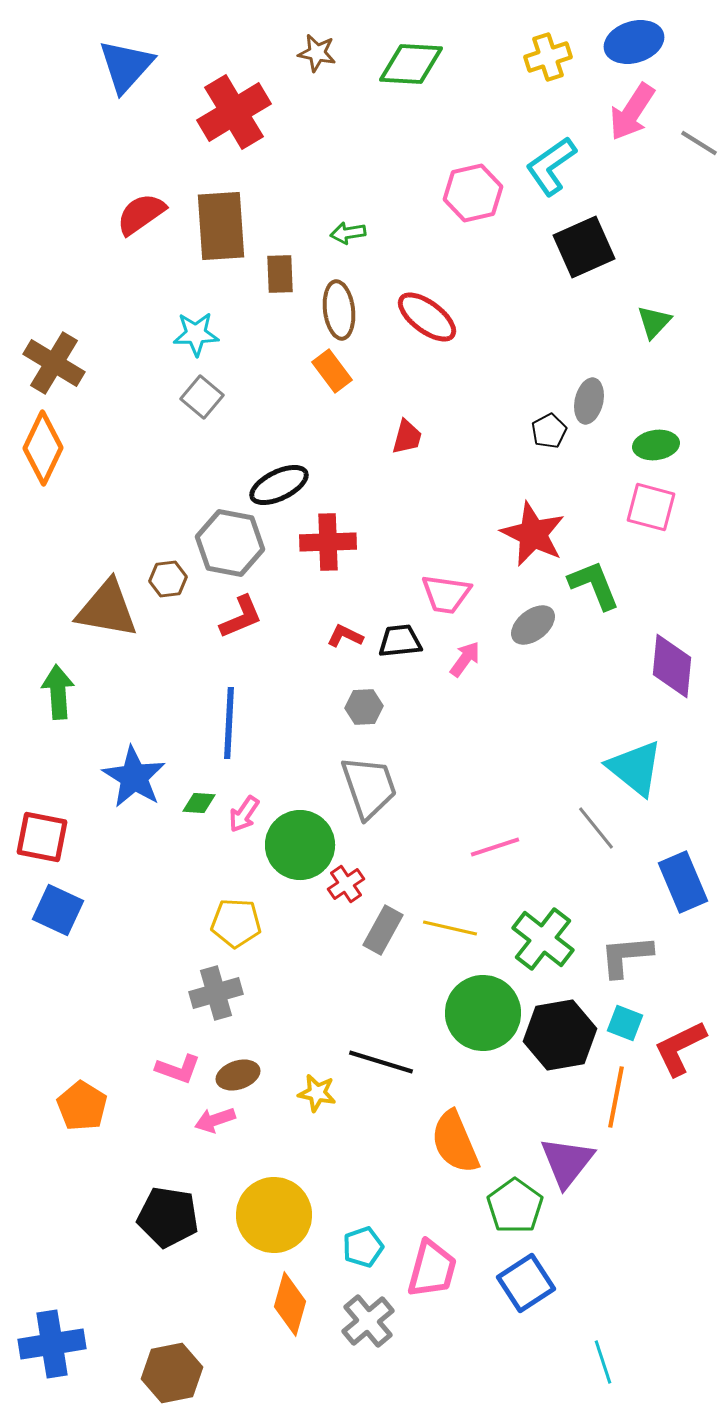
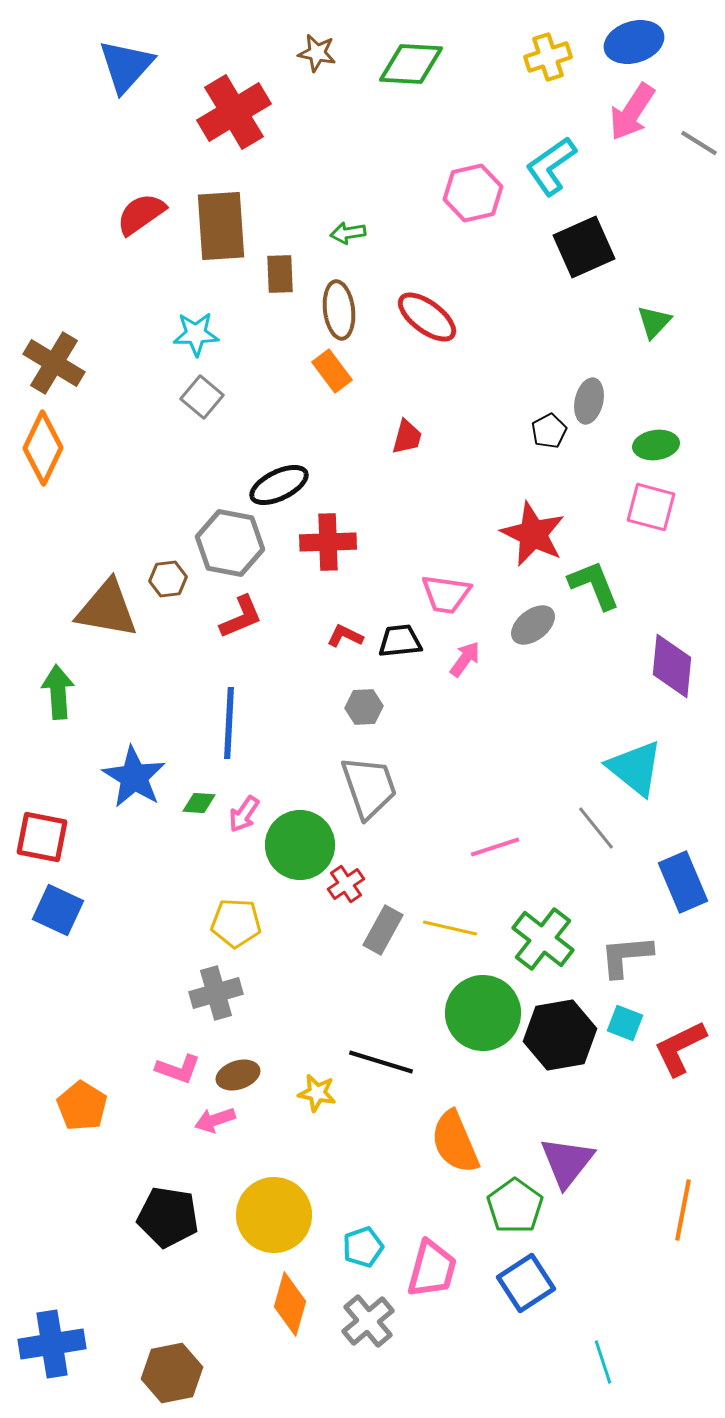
orange line at (616, 1097): moved 67 px right, 113 px down
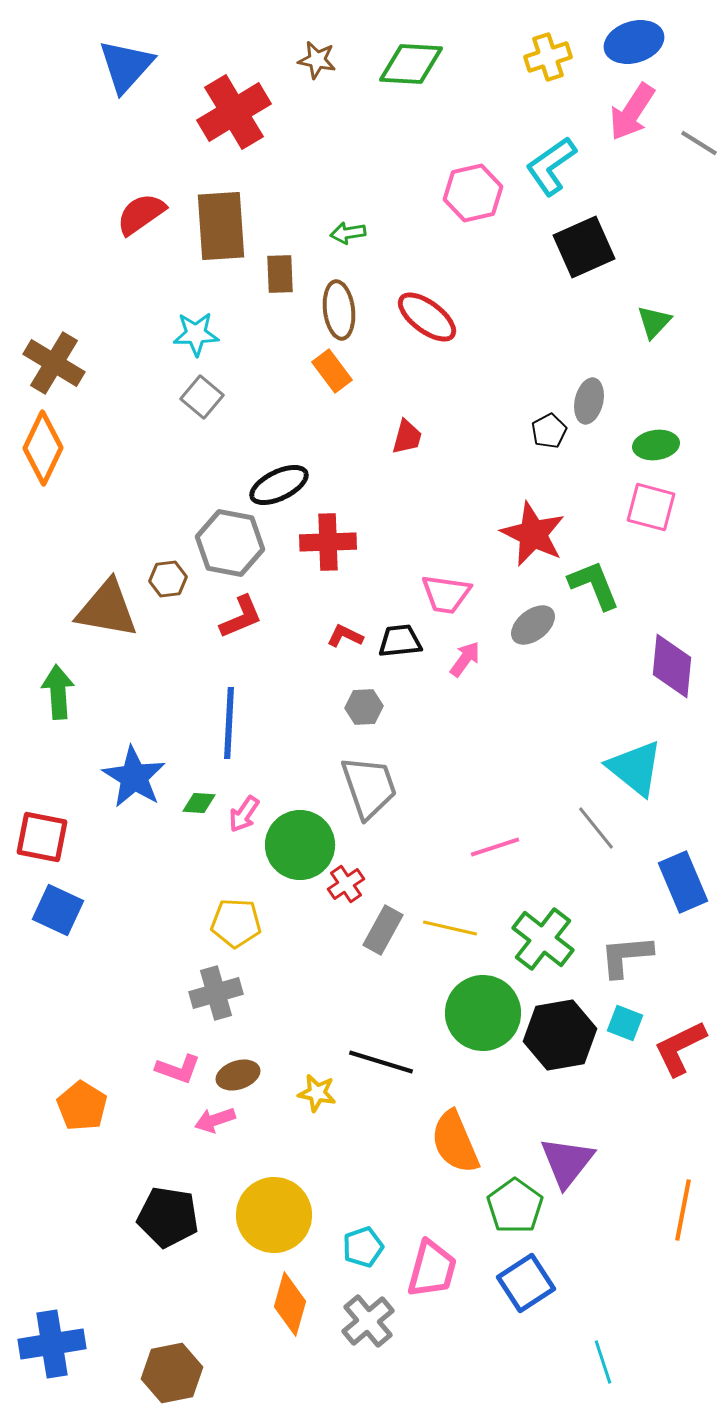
brown star at (317, 53): moved 7 px down
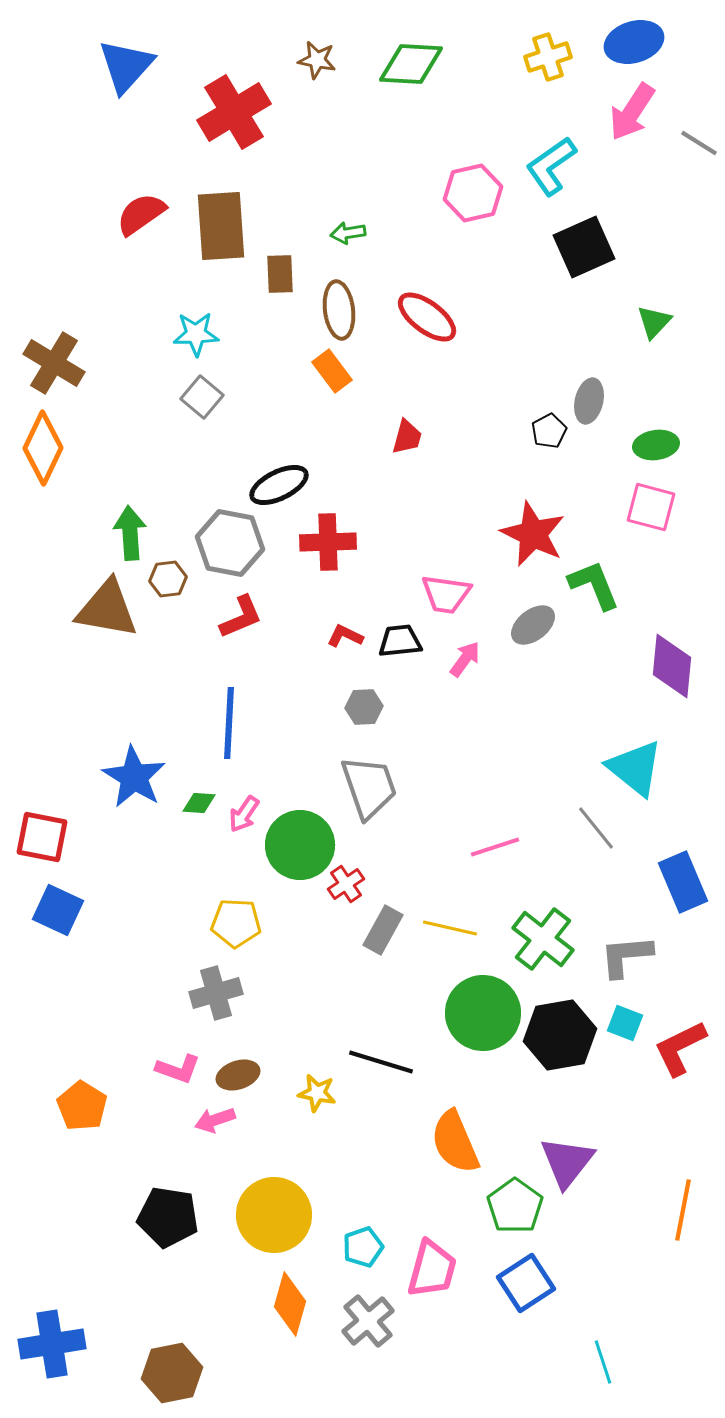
green arrow at (58, 692): moved 72 px right, 159 px up
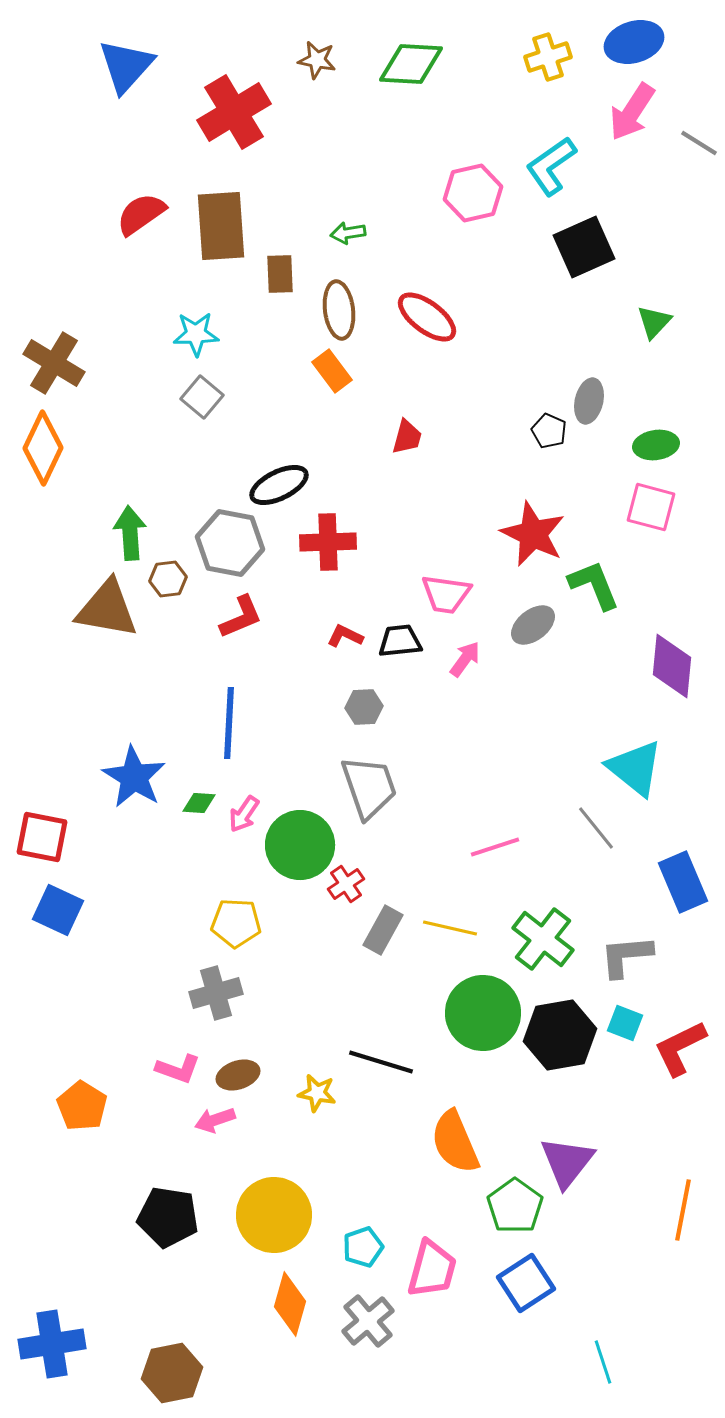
black pentagon at (549, 431): rotated 20 degrees counterclockwise
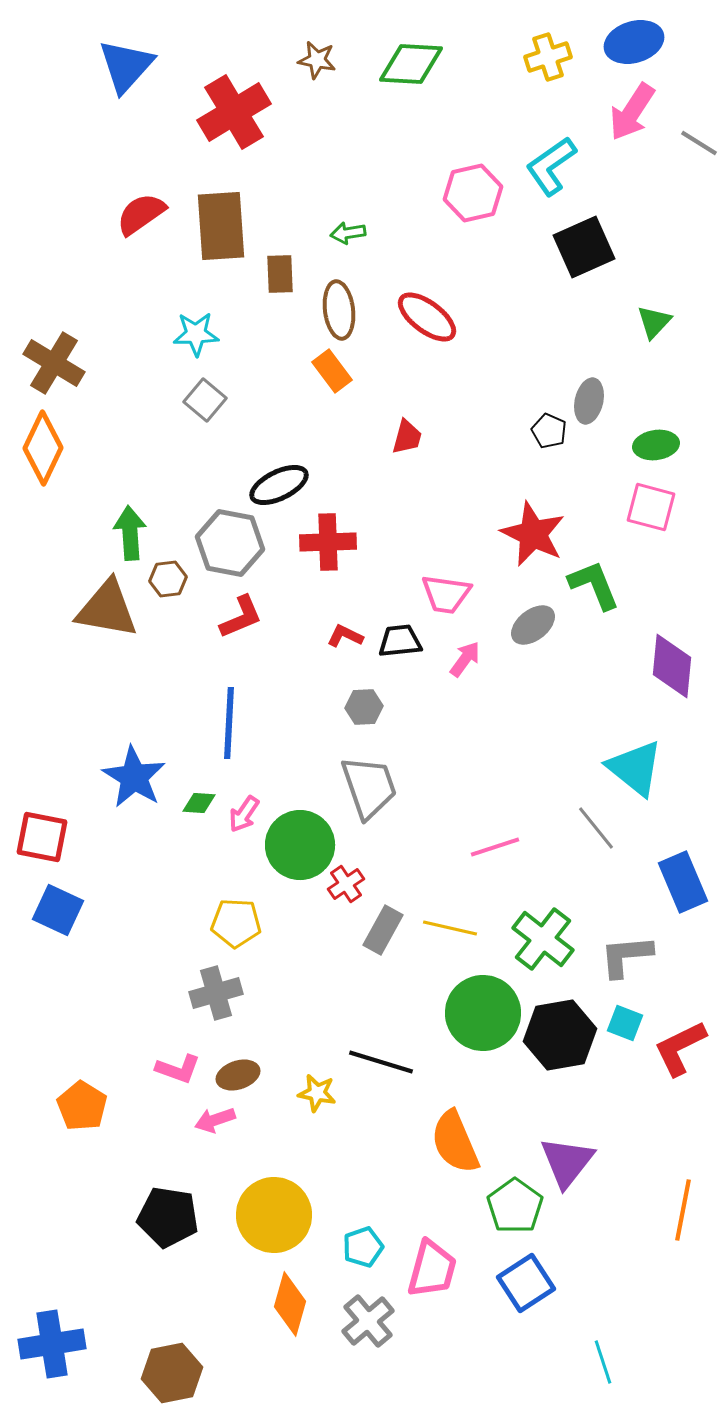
gray square at (202, 397): moved 3 px right, 3 px down
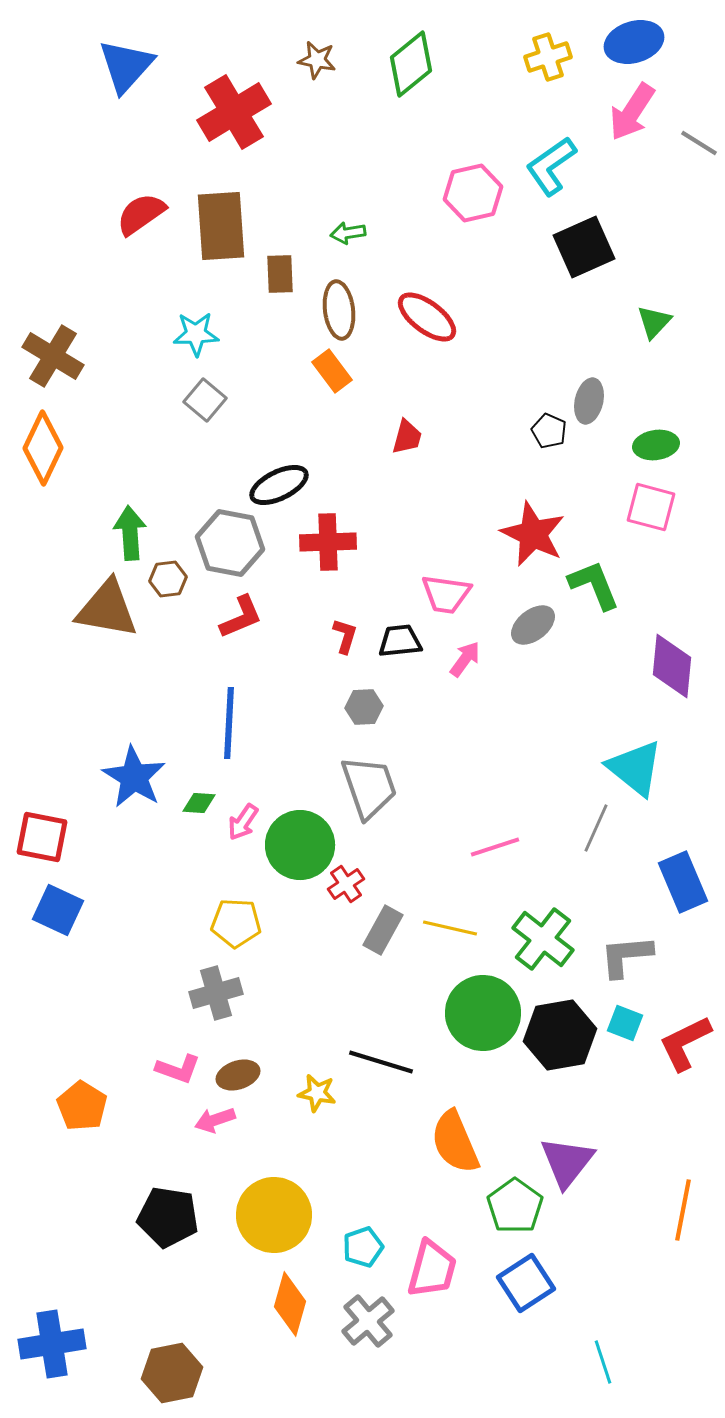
green diamond at (411, 64): rotated 42 degrees counterclockwise
brown cross at (54, 363): moved 1 px left, 7 px up
red L-shape at (345, 636): rotated 81 degrees clockwise
pink arrow at (244, 814): moved 1 px left, 8 px down
gray line at (596, 828): rotated 63 degrees clockwise
red L-shape at (680, 1048): moved 5 px right, 5 px up
